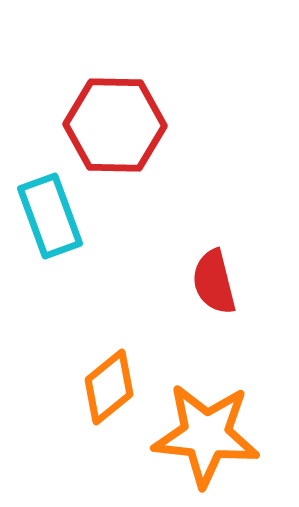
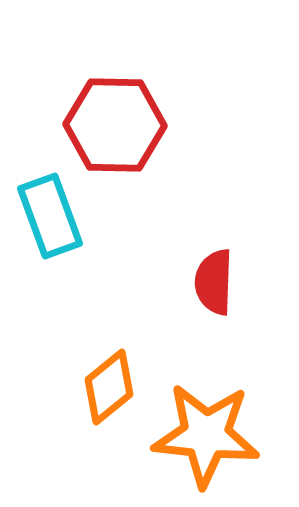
red semicircle: rotated 16 degrees clockwise
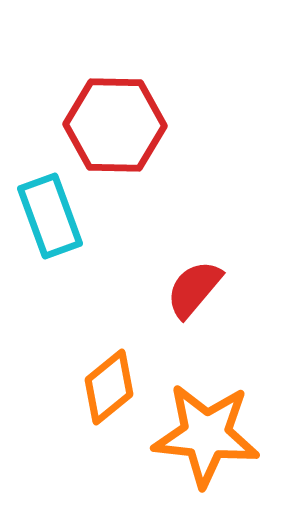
red semicircle: moved 20 px left, 7 px down; rotated 38 degrees clockwise
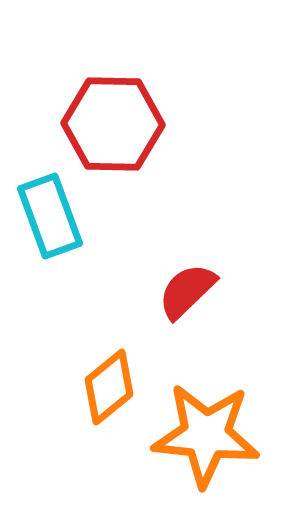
red hexagon: moved 2 px left, 1 px up
red semicircle: moved 7 px left, 2 px down; rotated 6 degrees clockwise
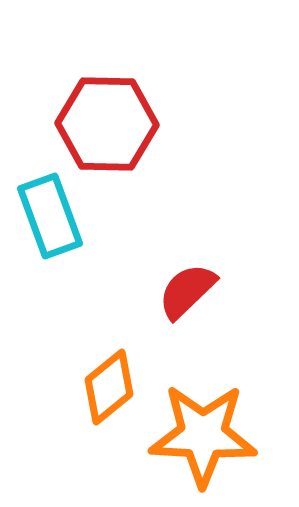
red hexagon: moved 6 px left
orange star: moved 3 px left; rotated 3 degrees counterclockwise
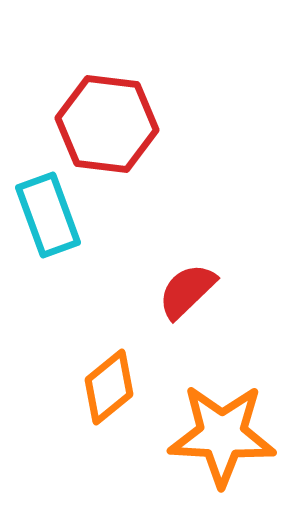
red hexagon: rotated 6 degrees clockwise
cyan rectangle: moved 2 px left, 1 px up
orange star: moved 19 px right
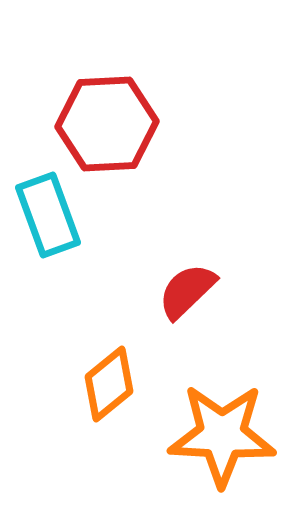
red hexagon: rotated 10 degrees counterclockwise
orange diamond: moved 3 px up
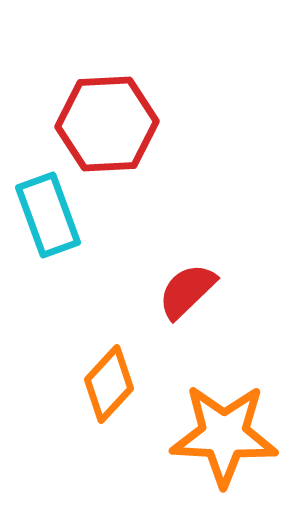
orange diamond: rotated 8 degrees counterclockwise
orange star: moved 2 px right
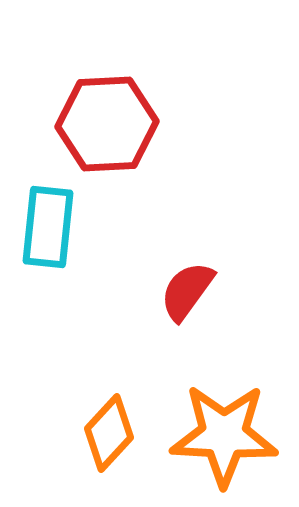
cyan rectangle: moved 12 px down; rotated 26 degrees clockwise
red semicircle: rotated 10 degrees counterclockwise
orange diamond: moved 49 px down
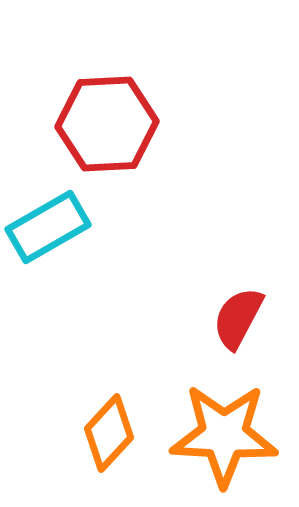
cyan rectangle: rotated 54 degrees clockwise
red semicircle: moved 51 px right, 27 px down; rotated 8 degrees counterclockwise
